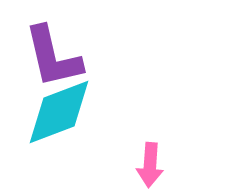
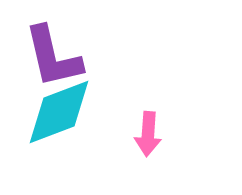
pink arrow: moved 2 px left, 31 px up
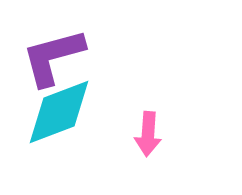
purple L-shape: rotated 88 degrees clockwise
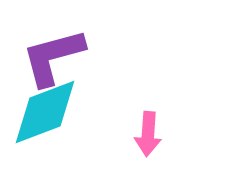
cyan diamond: moved 14 px left
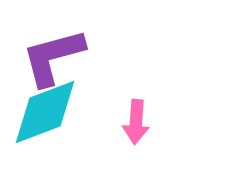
pink arrow: moved 12 px left, 12 px up
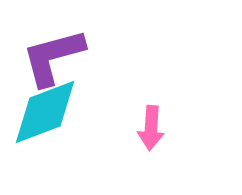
pink arrow: moved 15 px right, 6 px down
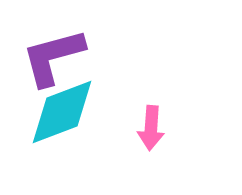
cyan diamond: moved 17 px right
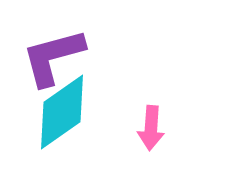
cyan diamond: rotated 14 degrees counterclockwise
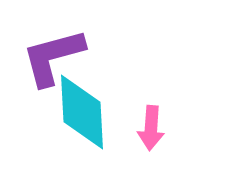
cyan diamond: moved 20 px right; rotated 58 degrees counterclockwise
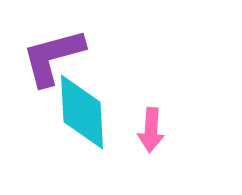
pink arrow: moved 2 px down
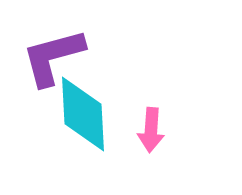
cyan diamond: moved 1 px right, 2 px down
